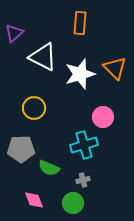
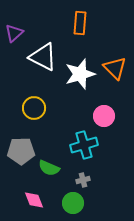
pink circle: moved 1 px right, 1 px up
gray pentagon: moved 2 px down
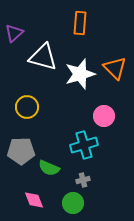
white triangle: rotated 12 degrees counterclockwise
yellow circle: moved 7 px left, 1 px up
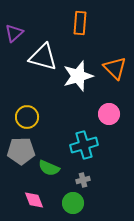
white star: moved 2 px left, 2 px down
yellow circle: moved 10 px down
pink circle: moved 5 px right, 2 px up
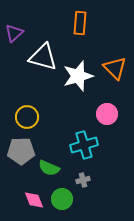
pink circle: moved 2 px left
green circle: moved 11 px left, 4 px up
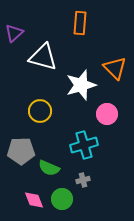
white star: moved 3 px right, 9 px down
yellow circle: moved 13 px right, 6 px up
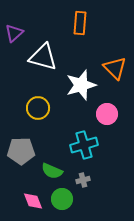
yellow circle: moved 2 px left, 3 px up
green semicircle: moved 3 px right, 3 px down
pink diamond: moved 1 px left, 1 px down
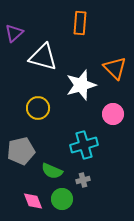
pink circle: moved 6 px right
gray pentagon: rotated 12 degrees counterclockwise
